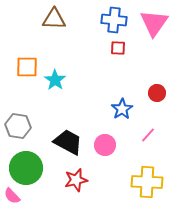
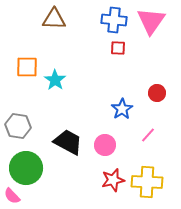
pink triangle: moved 3 px left, 2 px up
red star: moved 37 px right
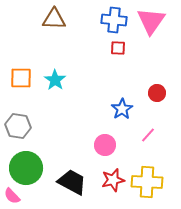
orange square: moved 6 px left, 11 px down
black trapezoid: moved 4 px right, 40 px down
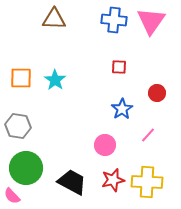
red square: moved 1 px right, 19 px down
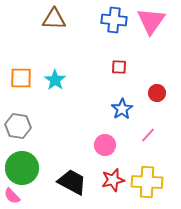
green circle: moved 4 px left
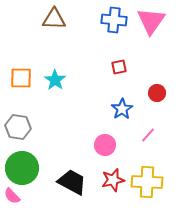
red square: rotated 14 degrees counterclockwise
gray hexagon: moved 1 px down
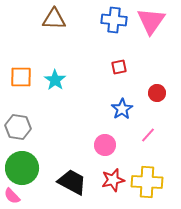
orange square: moved 1 px up
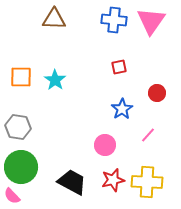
green circle: moved 1 px left, 1 px up
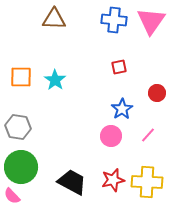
pink circle: moved 6 px right, 9 px up
